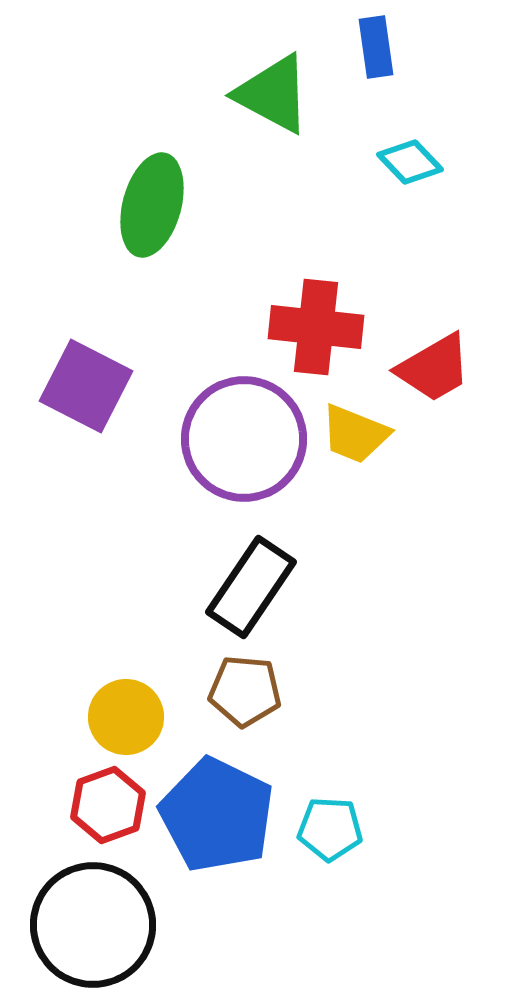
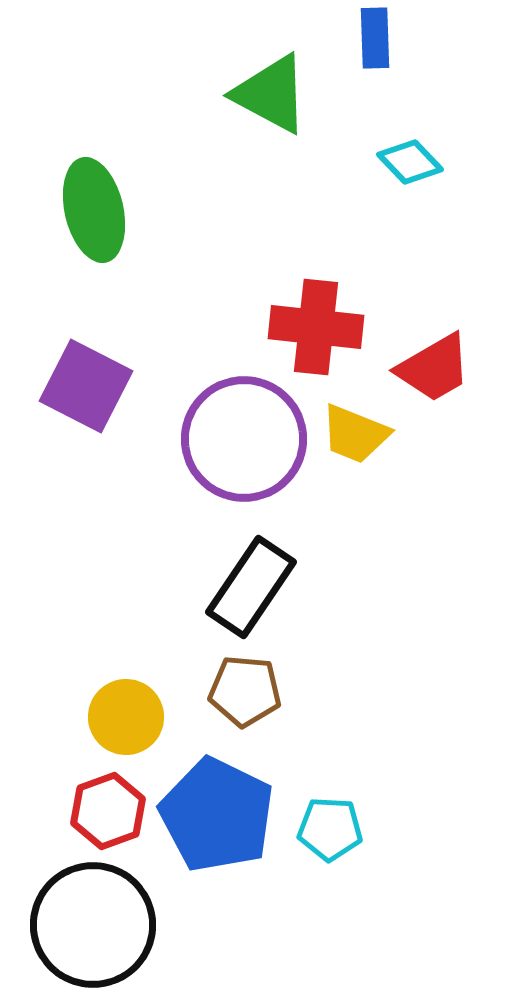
blue rectangle: moved 1 px left, 9 px up; rotated 6 degrees clockwise
green triangle: moved 2 px left
green ellipse: moved 58 px left, 5 px down; rotated 28 degrees counterclockwise
red hexagon: moved 6 px down
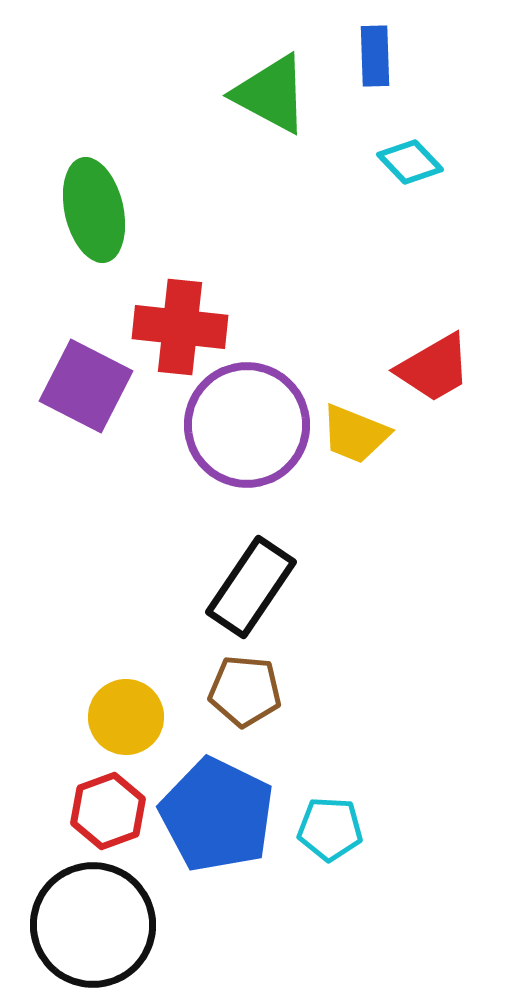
blue rectangle: moved 18 px down
red cross: moved 136 px left
purple circle: moved 3 px right, 14 px up
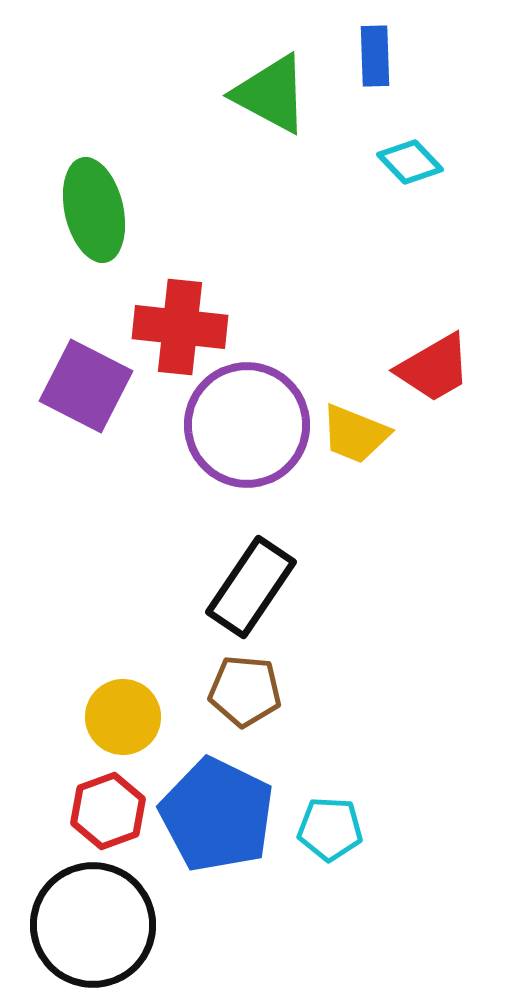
yellow circle: moved 3 px left
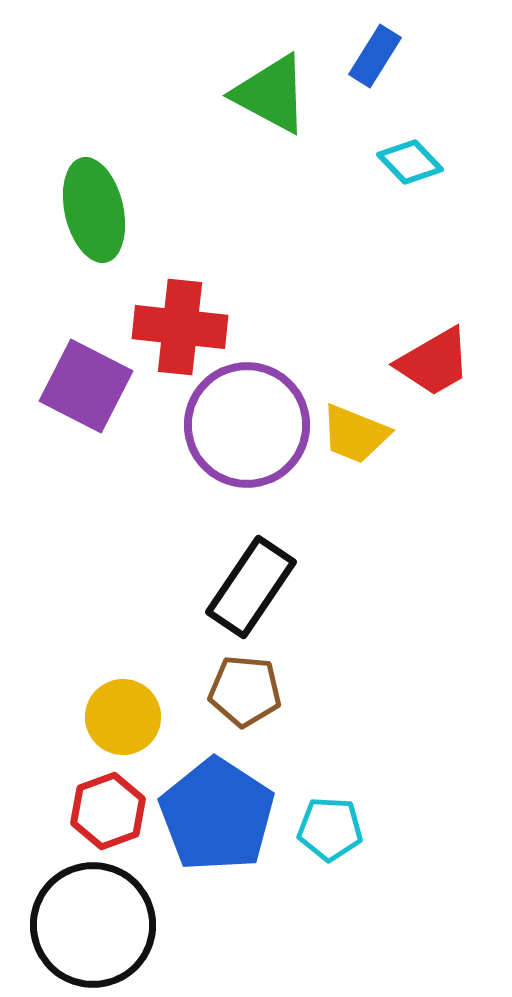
blue rectangle: rotated 34 degrees clockwise
red trapezoid: moved 6 px up
blue pentagon: rotated 7 degrees clockwise
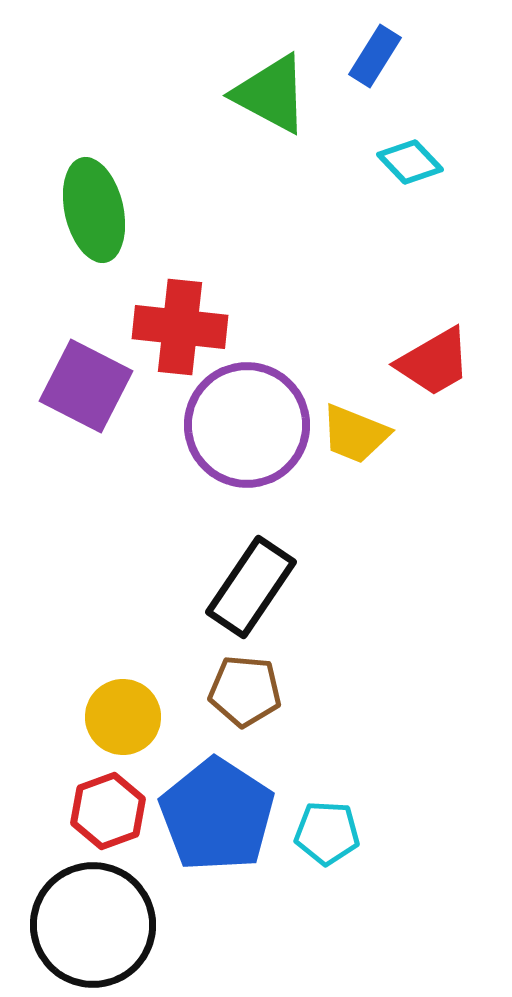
cyan pentagon: moved 3 px left, 4 px down
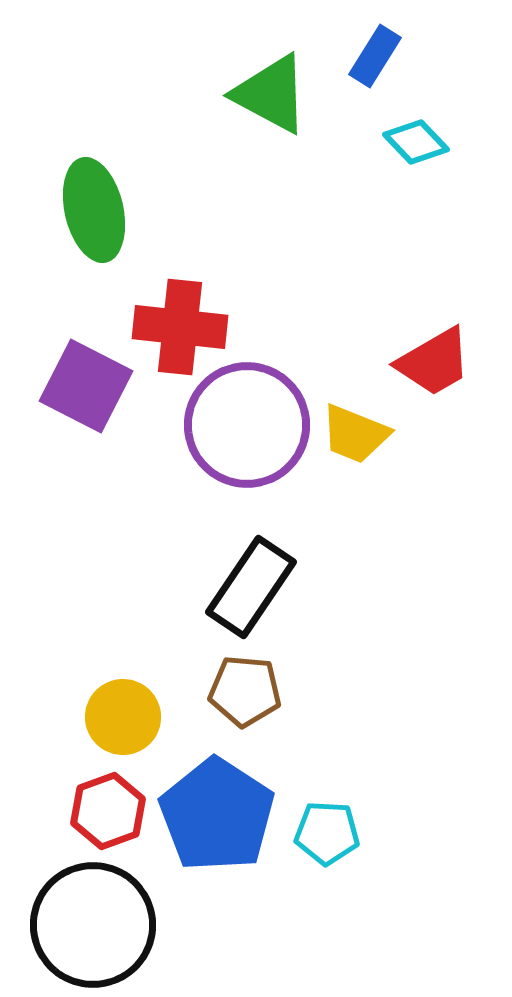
cyan diamond: moved 6 px right, 20 px up
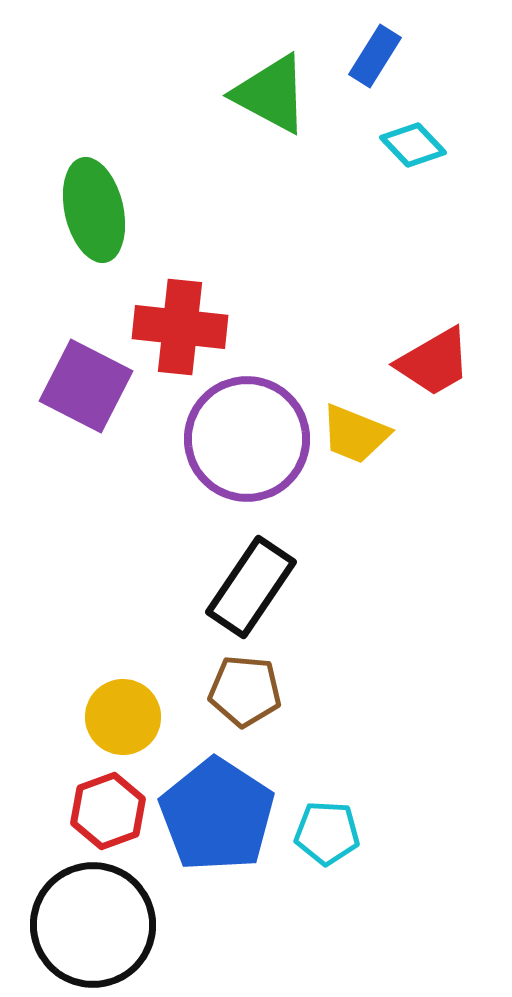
cyan diamond: moved 3 px left, 3 px down
purple circle: moved 14 px down
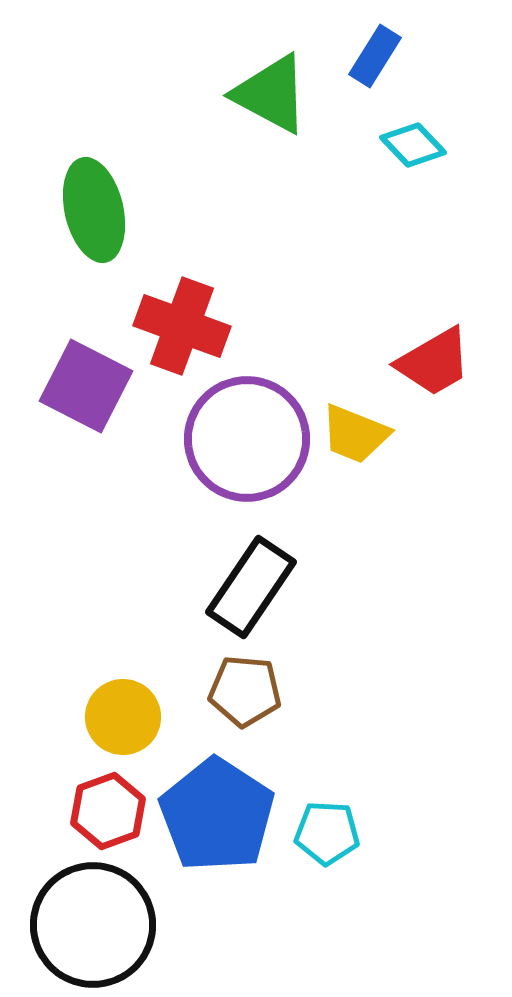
red cross: moved 2 px right, 1 px up; rotated 14 degrees clockwise
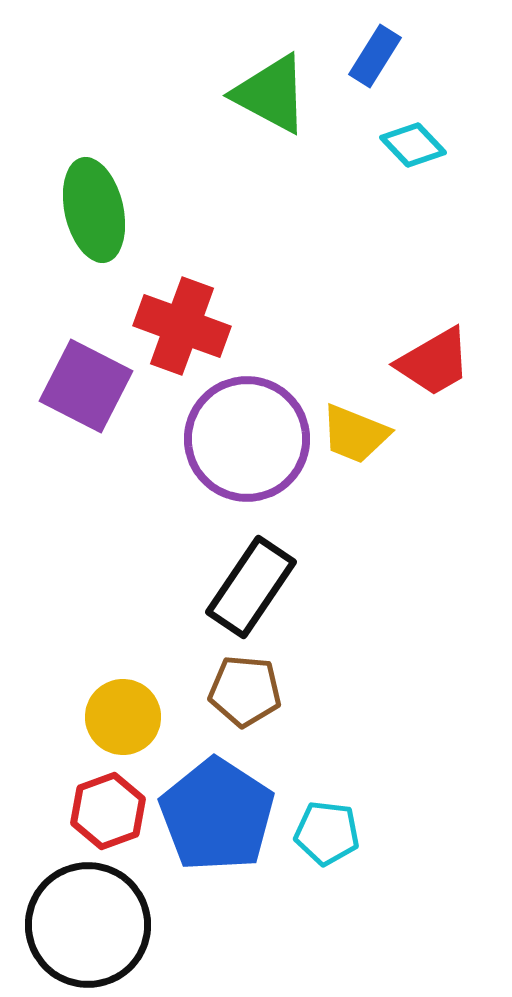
cyan pentagon: rotated 4 degrees clockwise
black circle: moved 5 px left
